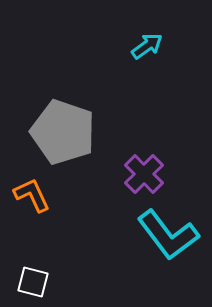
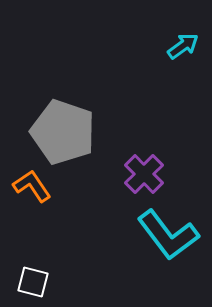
cyan arrow: moved 36 px right
orange L-shape: moved 9 px up; rotated 9 degrees counterclockwise
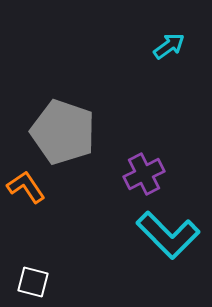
cyan arrow: moved 14 px left
purple cross: rotated 18 degrees clockwise
orange L-shape: moved 6 px left, 1 px down
cyan L-shape: rotated 8 degrees counterclockwise
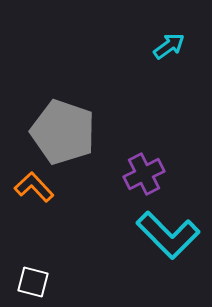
orange L-shape: moved 8 px right; rotated 9 degrees counterclockwise
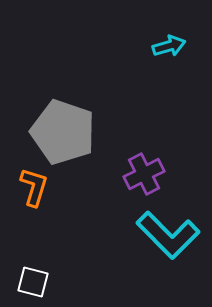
cyan arrow: rotated 20 degrees clockwise
orange L-shape: rotated 60 degrees clockwise
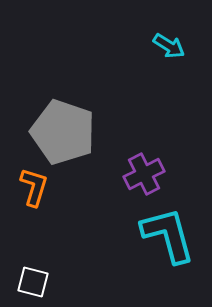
cyan arrow: rotated 48 degrees clockwise
cyan L-shape: rotated 150 degrees counterclockwise
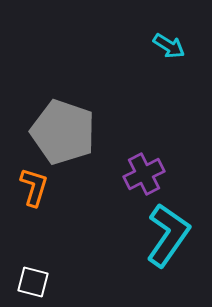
cyan L-shape: rotated 50 degrees clockwise
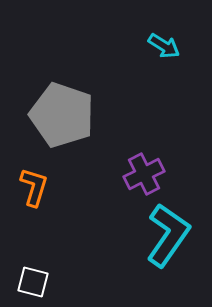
cyan arrow: moved 5 px left
gray pentagon: moved 1 px left, 17 px up
